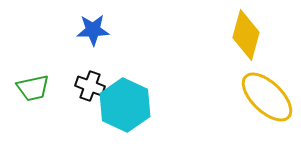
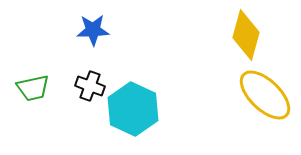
yellow ellipse: moved 2 px left, 2 px up
cyan hexagon: moved 8 px right, 4 px down
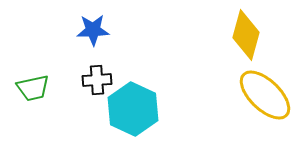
black cross: moved 7 px right, 6 px up; rotated 24 degrees counterclockwise
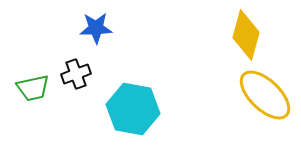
blue star: moved 3 px right, 2 px up
black cross: moved 21 px left, 6 px up; rotated 16 degrees counterclockwise
cyan hexagon: rotated 15 degrees counterclockwise
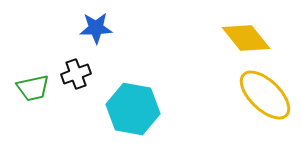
yellow diamond: moved 3 px down; rotated 54 degrees counterclockwise
